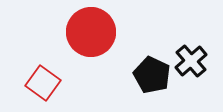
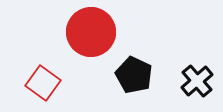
black cross: moved 6 px right, 20 px down
black pentagon: moved 18 px left
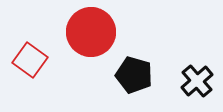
black pentagon: rotated 9 degrees counterclockwise
red square: moved 13 px left, 23 px up
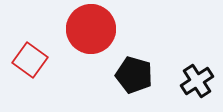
red circle: moved 3 px up
black cross: rotated 8 degrees clockwise
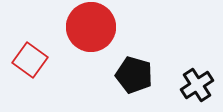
red circle: moved 2 px up
black cross: moved 4 px down
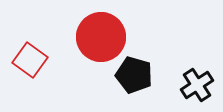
red circle: moved 10 px right, 10 px down
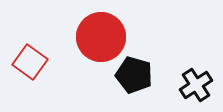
red square: moved 2 px down
black cross: moved 1 px left
